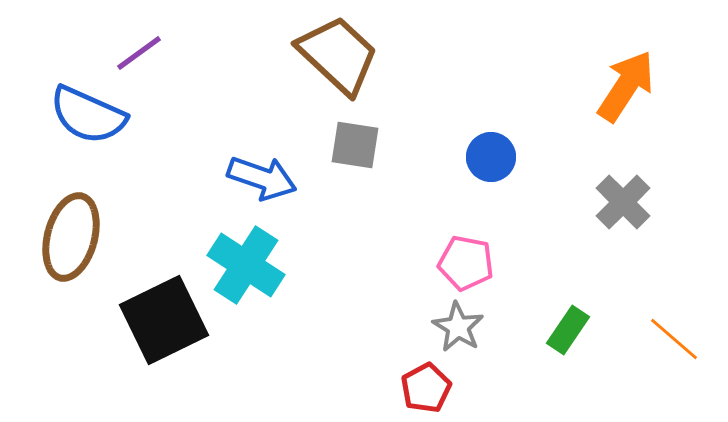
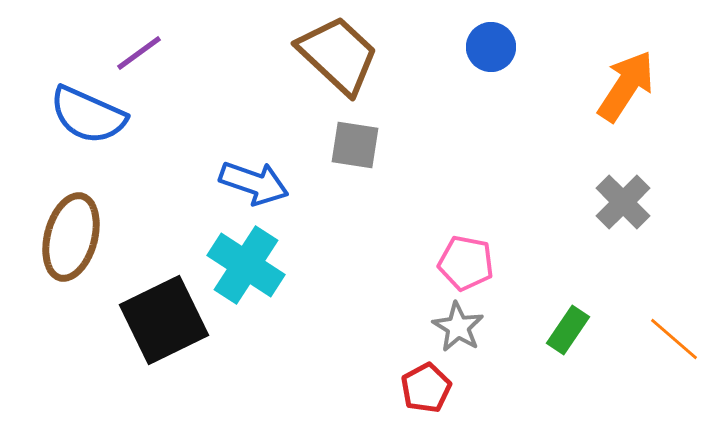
blue circle: moved 110 px up
blue arrow: moved 8 px left, 5 px down
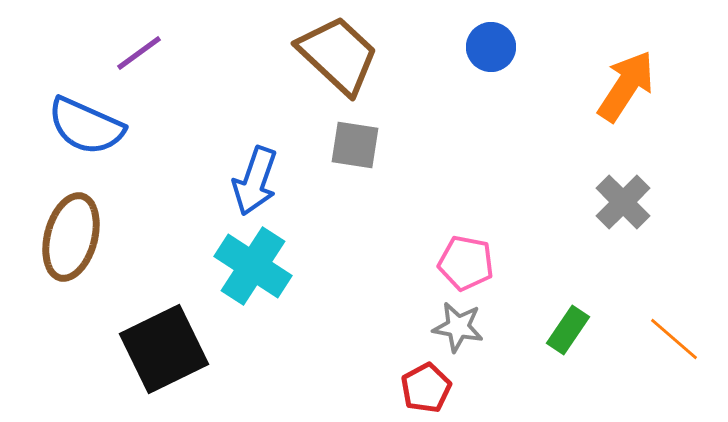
blue semicircle: moved 2 px left, 11 px down
blue arrow: moved 1 px right, 2 px up; rotated 90 degrees clockwise
cyan cross: moved 7 px right, 1 px down
black square: moved 29 px down
gray star: rotated 21 degrees counterclockwise
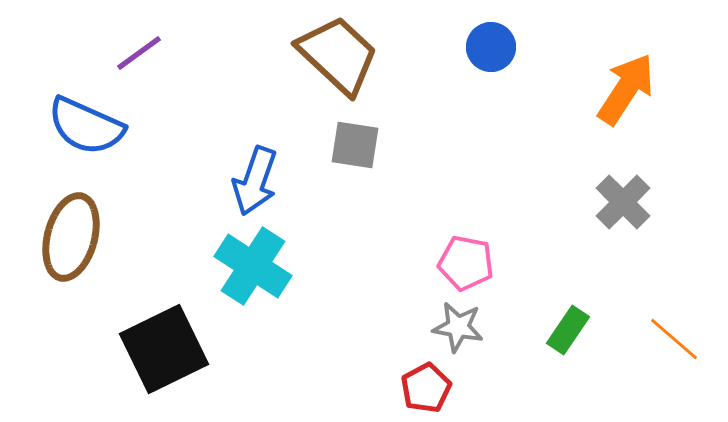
orange arrow: moved 3 px down
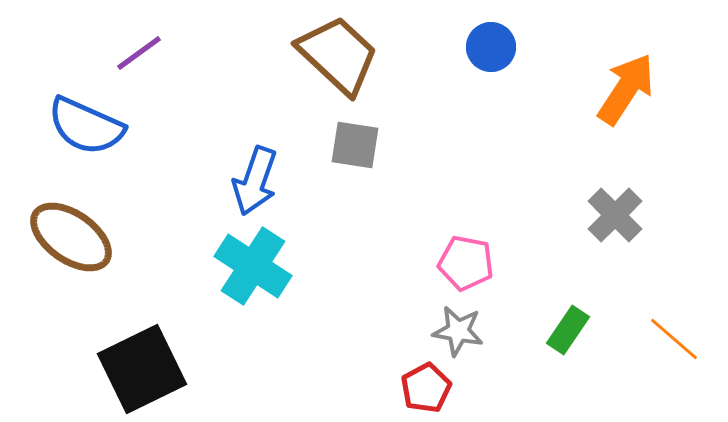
gray cross: moved 8 px left, 13 px down
brown ellipse: rotated 70 degrees counterclockwise
gray star: moved 4 px down
black square: moved 22 px left, 20 px down
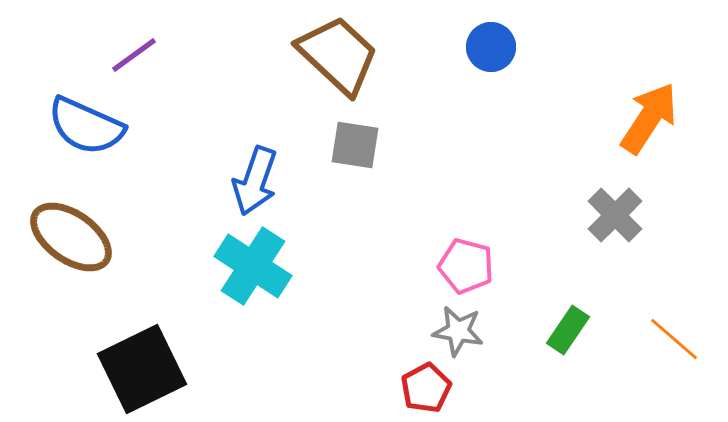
purple line: moved 5 px left, 2 px down
orange arrow: moved 23 px right, 29 px down
pink pentagon: moved 3 px down; rotated 4 degrees clockwise
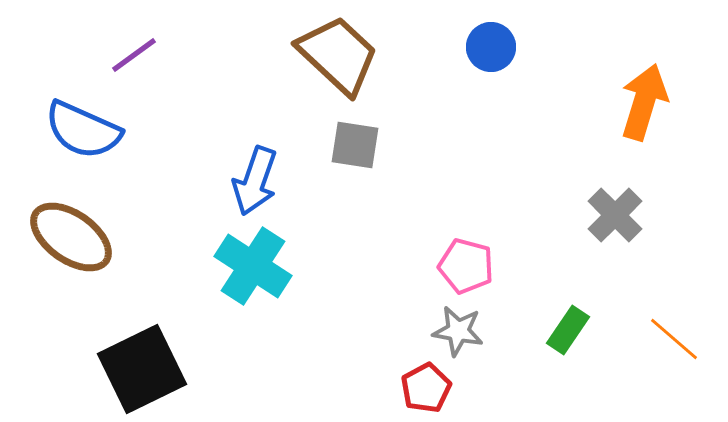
orange arrow: moved 5 px left, 16 px up; rotated 16 degrees counterclockwise
blue semicircle: moved 3 px left, 4 px down
